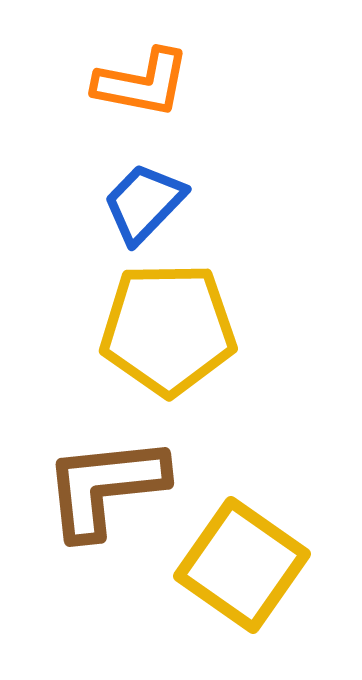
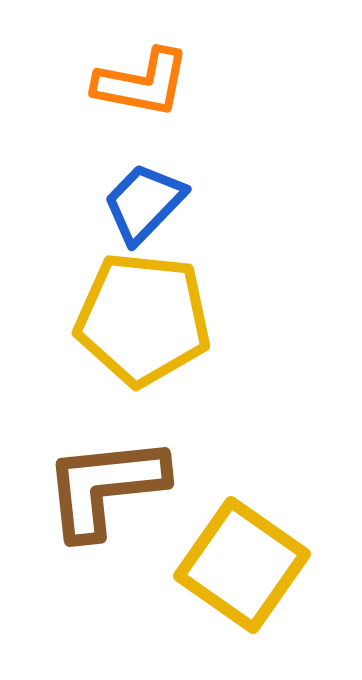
yellow pentagon: moved 25 px left, 10 px up; rotated 7 degrees clockwise
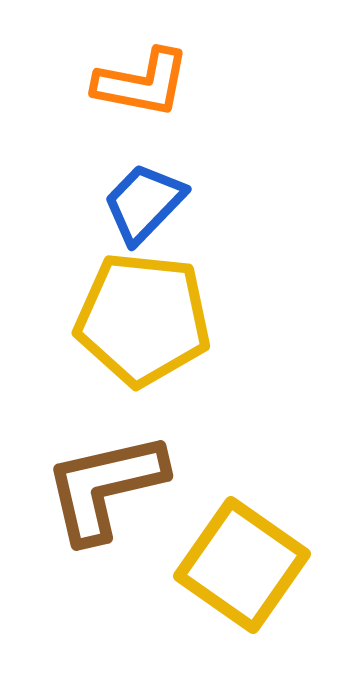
brown L-shape: rotated 7 degrees counterclockwise
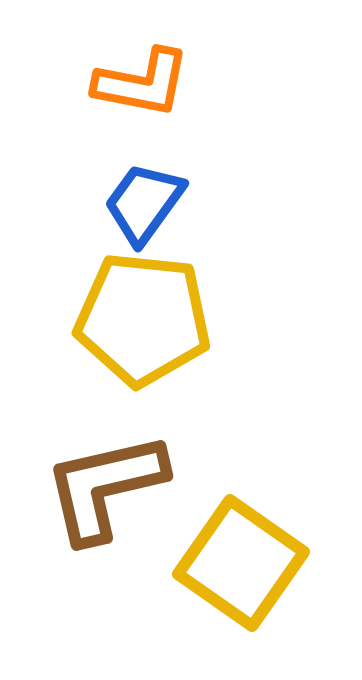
blue trapezoid: rotated 8 degrees counterclockwise
yellow square: moved 1 px left, 2 px up
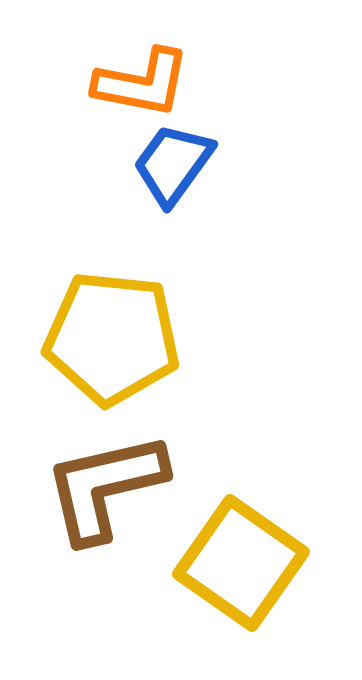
blue trapezoid: moved 29 px right, 39 px up
yellow pentagon: moved 31 px left, 19 px down
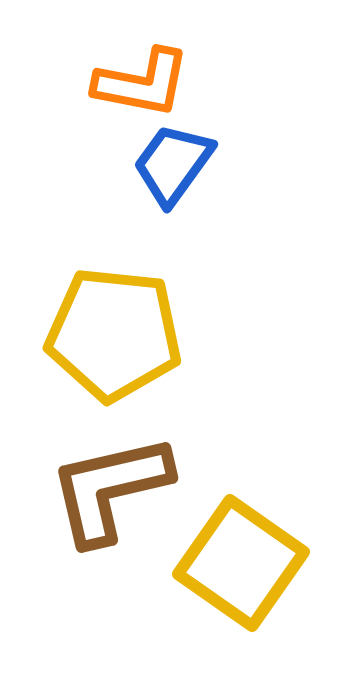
yellow pentagon: moved 2 px right, 4 px up
brown L-shape: moved 5 px right, 2 px down
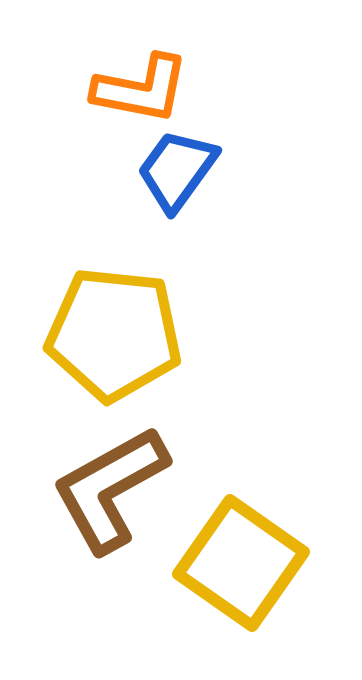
orange L-shape: moved 1 px left, 6 px down
blue trapezoid: moved 4 px right, 6 px down
brown L-shape: rotated 16 degrees counterclockwise
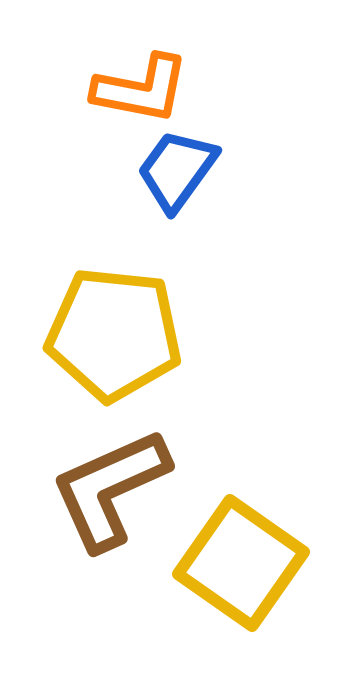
brown L-shape: rotated 5 degrees clockwise
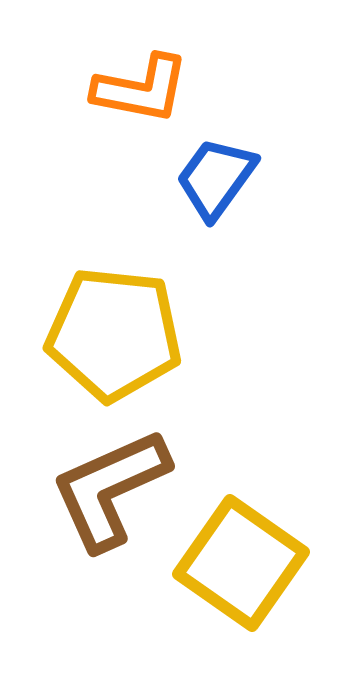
blue trapezoid: moved 39 px right, 8 px down
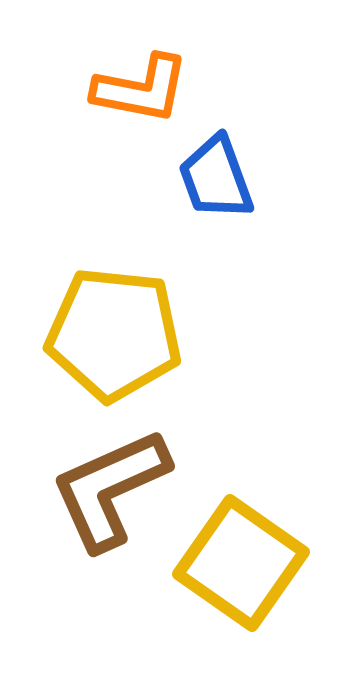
blue trapezoid: rotated 56 degrees counterclockwise
